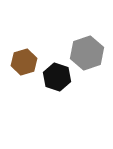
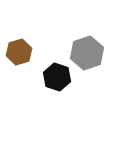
brown hexagon: moved 5 px left, 10 px up
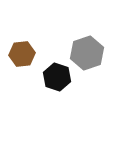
brown hexagon: moved 3 px right, 2 px down; rotated 10 degrees clockwise
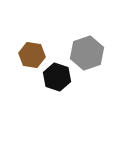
brown hexagon: moved 10 px right, 1 px down; rotated 15 degrees clockwise
